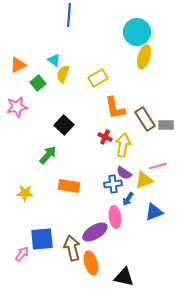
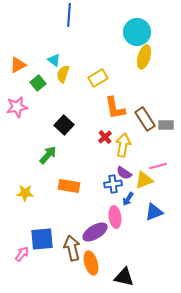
red cross: rotated 24 degrees clockwise
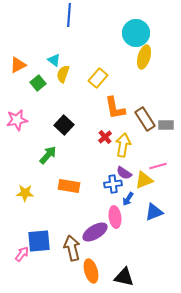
cyan circle: moved 1 px left, 1 px down
yellow rectangle: rotated 18 degrees counterclockwise
pink star: moved 13 px down
blue square: moved 3 px left, 2 px down
orange ellipse: moved 8 px down
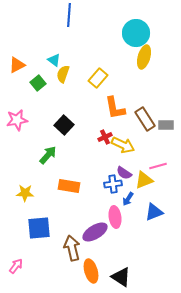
orange triangle: moved 1 px left
red cross: rotated 16 degrees clockwise
yellow arrow: rotated 105 degrees clockwise
blue square: moved 13 px up
pink arrow: moved 6 px left, 12 px down
black triangle: moved 3 px left; rotated 20 degrees clockwise
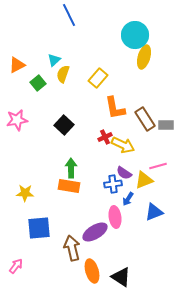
blue line: rotated 30 degrees counterclockwise
cyan circle: moved 1 px left, 2 px down
cyan triangle: rotated 40 degrees clockwise
green arrow: moved 23 px right, 13 px down; rotated 42 degrees counterclockwise
orange ellipse: moved 1 px right
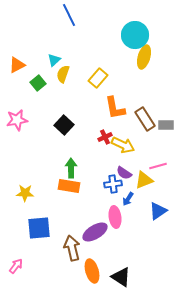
blue triangle: moved 4 px right, 1 px up; rotated 12 degrees counterclockwise
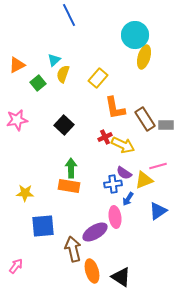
blue square: moved 4 px right, 2 px up
brown arrow: moved 1 px right, 1 px down
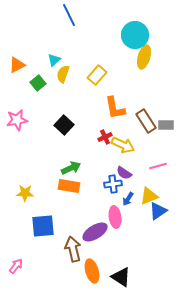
yellow rectangle: moved 1 px left, 3 px up
brown rectangle: moved 1 px right, 2 px down
green arrow: rotated 66 degrees clockwise
yellow triangle: moved 5 px right, 16 px down
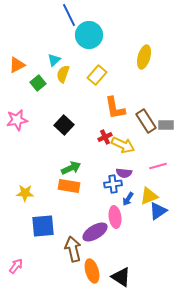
cyan circle: moved 46 px left
purple semicircle: rotated 28 degrees counterclockwise
